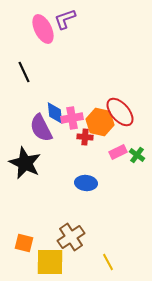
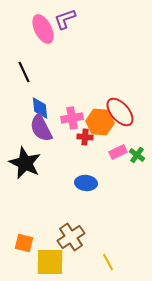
blue diamond: moved 15 px left, 5 px up
orange hexagon: rotated 8 degrees counterclockwise
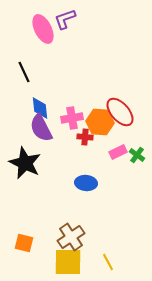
yellow square: moved 18 px right
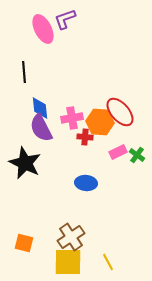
black line: rotated 20 degrees clockwise
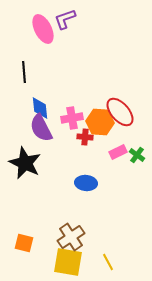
yellow square: rotated 8 degrees clockwise
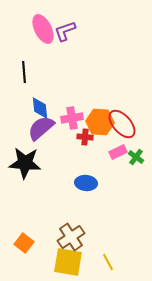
purple L-shape: moved 12 px down
red ellipse: moved 2 px right, 12 px down
purple semicircle: rotated 76 degrees clockwise
green cross: moved 1 px left, 2 px down
black star: rotated 20 degrees counterclockwise
orange square: rotated 24 degrees clockwise
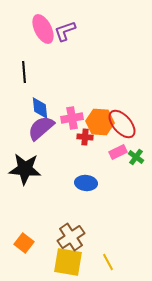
black star: moved 6 px down
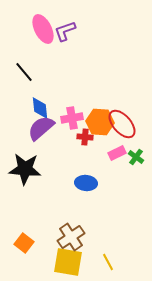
black line: rotated 35 degrees counterclockwise
pink rectangle: moved 1 px left, 1 px down
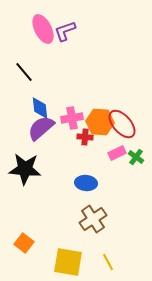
brown cross: moved 22 px right, 18 px up
